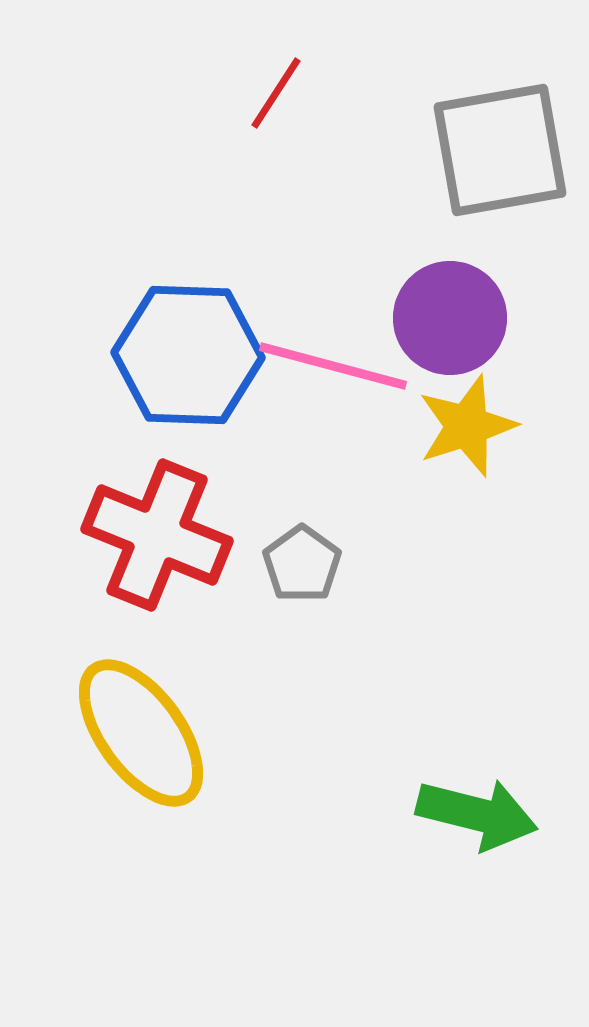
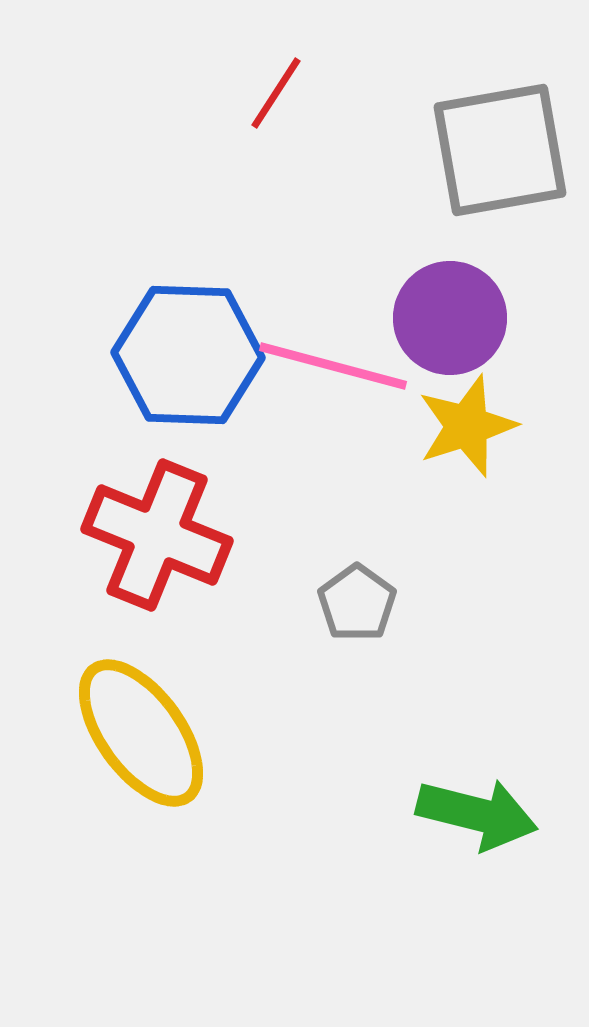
gray pentagon: moved 55 px right, 39 px down
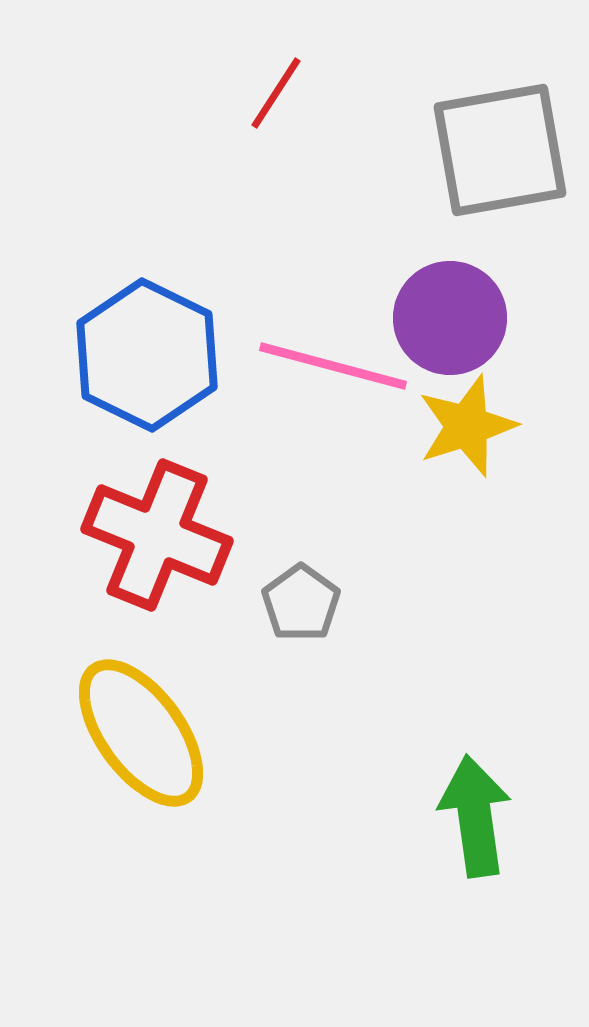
blue hexagon: moved 41 px left; rotated 24 degrees clockwise
gray pentagon: moved 56 px left
green arrow: moved 2 px left, 2 px down; rotated 112 degrees counterclockwise
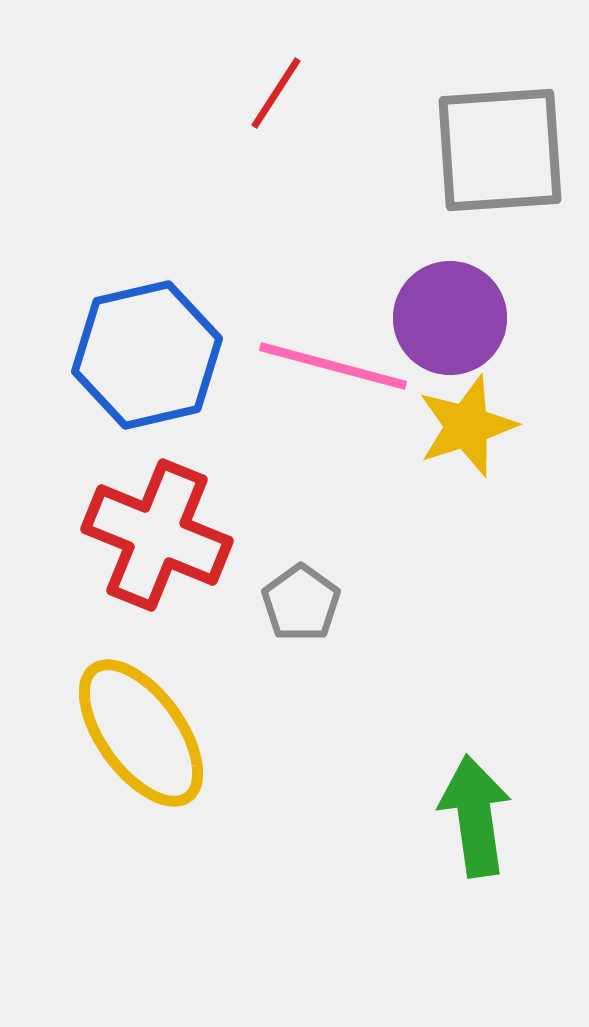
gray square: rotated 6 degrees clockwise
blue hexagon: rotated 21 degrees clockwise
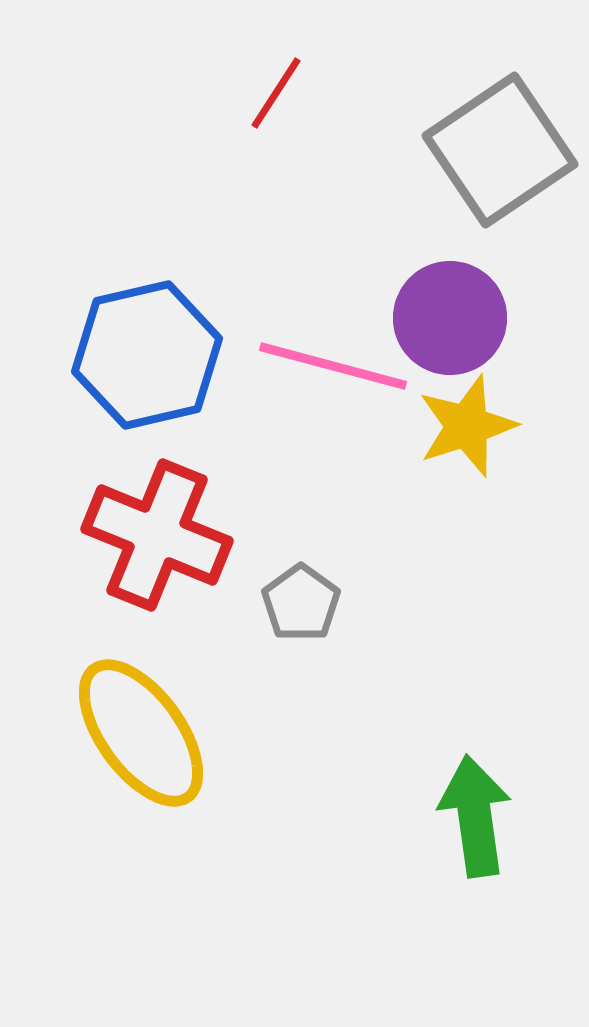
gray square: rotated 30 degrees counterclockwise
